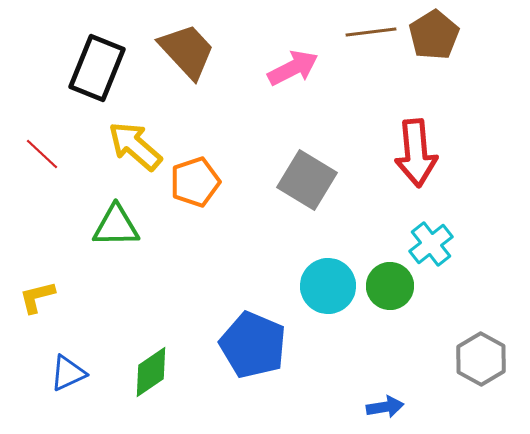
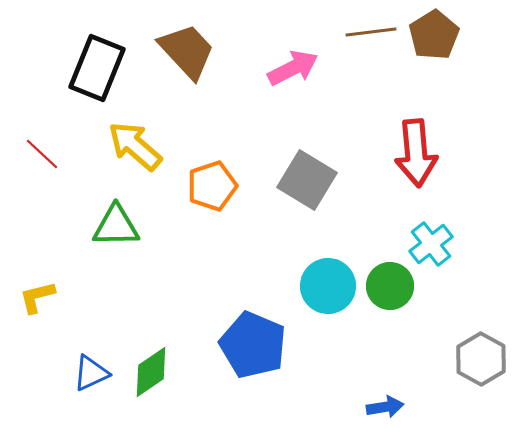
orange pentagon: moved 17 px right, 4 px down
blue triangle: moved 23 px right
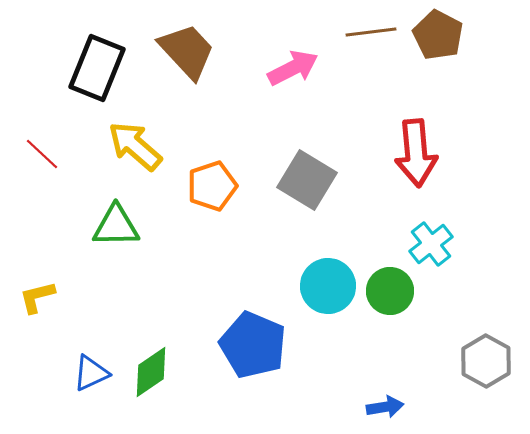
brown pentagon: moved 4 px right; rotated 12 degrees counterclockwise
green circle: moved 5 px down
gray hexagon: moved 5 px right, 2 px down
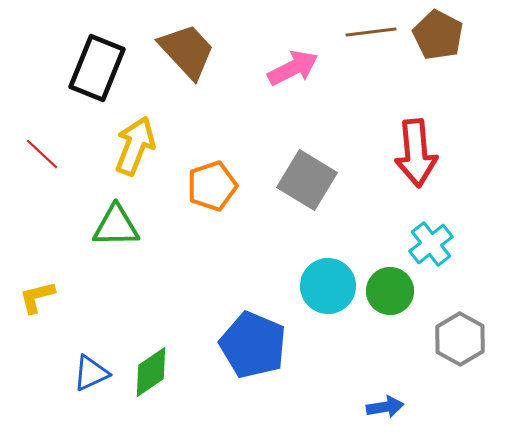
yellow arrow: rotated 70 degrees clockwise
gray hexagon: moved 26 px left, 22 px up
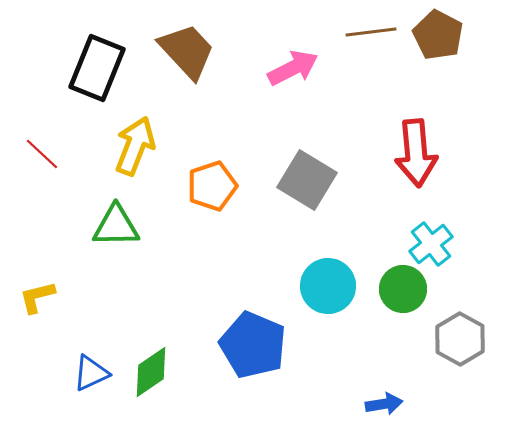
green circle: moved 13 px right, 2 px up
blue arrow: moved 1 px left, 3 px up
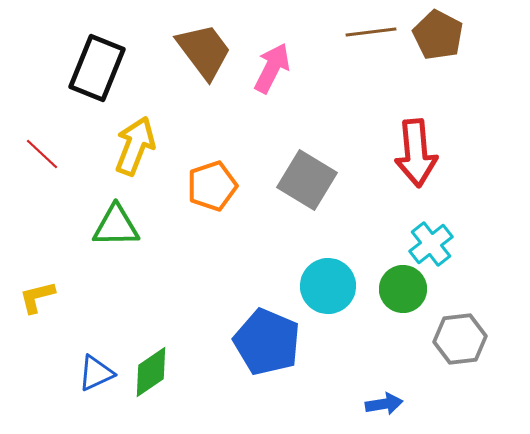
brown trapezoid: moved 17 px right; rotated 6 degrees clockwise
pink arrow: moved 21 px left; rotated 36 degrees counterclockwise
gray hexagon: rotated 24 degrees clockwise
blue pentagon: moved 14 px right, 3 px up
blue triangle: moved 5 px right
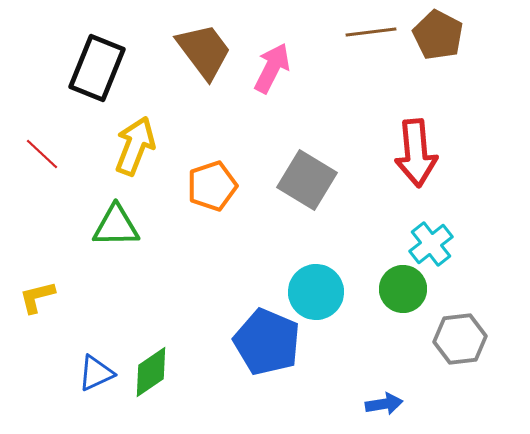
cyan circle: moved 12 px left, 6 px down
